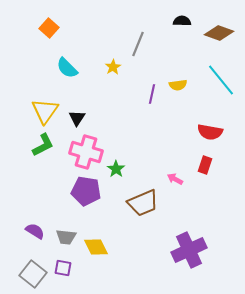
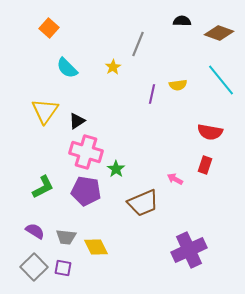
black triangle: moved 3 px down; rotated 24 degrees clockwise
green L-shape: moved 42 px down
gray square: moved 1 px right, 7 px up; rotated 8 degrees clockwise
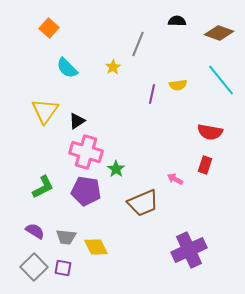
black semicircle: moved 5 px left
